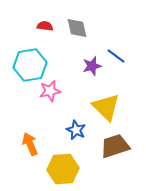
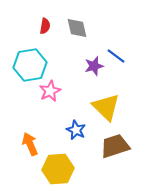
red semicircle: rotated 91 degrees clockwise
purple star: moved 2 px right
pink star: rotated 15 degrees counterclockwise
yellow hexagon: moved 5 px left
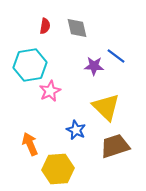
purple star: rotated 18 degrees clockwise
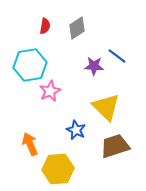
gray diamond: rotated 70 degrees clockwise
blue line: moved 1 px right
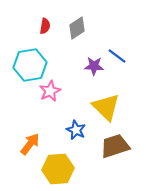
orange arrow: rotated 60 degrees clockwise
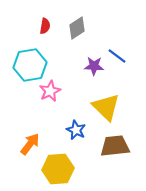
brown trapezoid: rotated 12 degrees clockwise
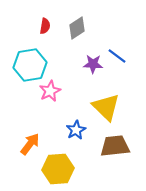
purple star: moved 1 px left, 2 px up
blue star: rotated 18 degrees clockwise
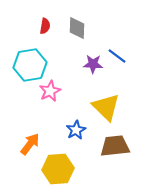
gray diamond: rotated 55 degrees counterclockwise
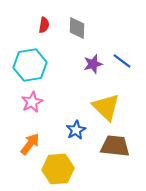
red semicircle: moved 1 px left, 1 px up
blue line: moved 5 px right, 5 px down
purple star: rotated 18 degrees counterclockwise
pink star: moved 18 px left, 11 px down
brown trapezoid: rotated 12 degrees clockwise
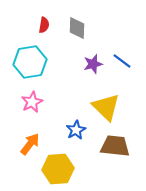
cyan hexagon: moved 3 px up
